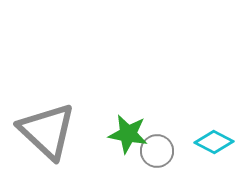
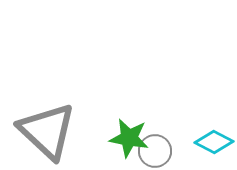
green star: moved 1 px right, 4 px down
gray circle: moved 2 px left
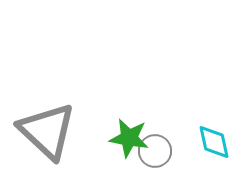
cyan diamond: rotated 51 degrees clockwise
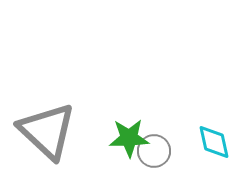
green star: rotated 12 degrees counterclockwise
gray circle: moved 1 px left
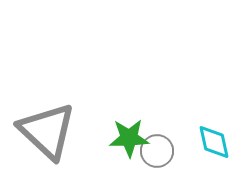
gray circle: moved 3 px right
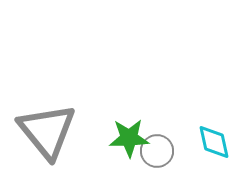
gray triangle: rotated 8 degrees clockwise
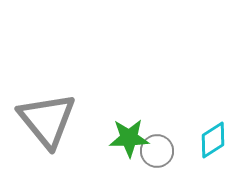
gray triangle: moved 11 px up
cyan diamond: moved 1 px left, 2 px up; rotated 69 degrees clockwise
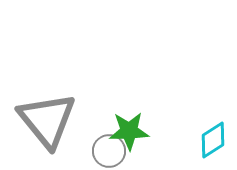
green star: moved 7 px up
gray circle: moved 48 px left
